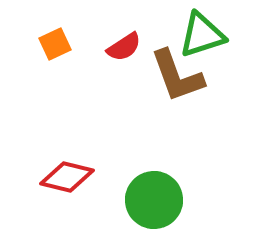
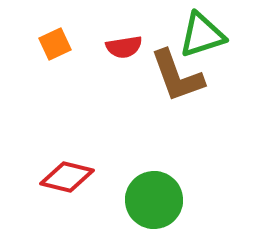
red semicircle: rotated 24 degrees clockwise
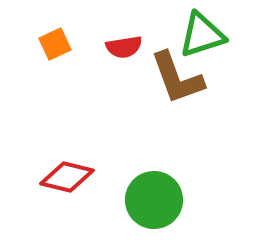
brown L-shape: moved 2 px down
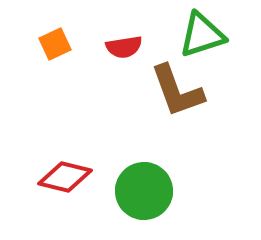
brown L-shape: moved 13 px down
red diamond: moved 2 px left
green circle: moved 10 px left, 9 px up
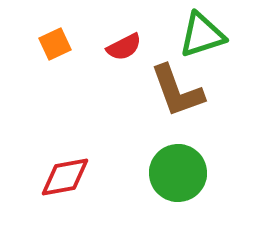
red semicircle: rotated 18 degrees counterclockwise
red diamond: rotated 24 degrees counterclockwise
green circle: moved 34 px right, 18 px up
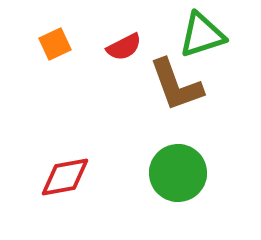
brown L-shape: moved 1 px left, 6 px up
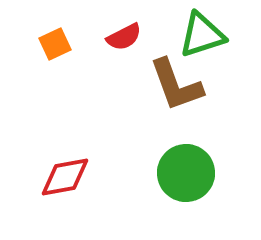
red semicircle: moved 10 px up
green circle: moved 8 px right
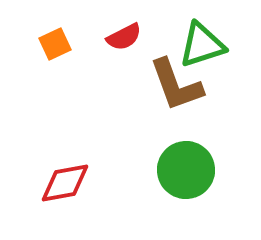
green triangle: moved 10 px down
green circle: moved 3 px up
red diamond: moved 6 px down
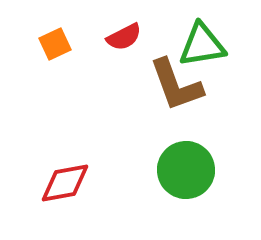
green triangle: rotated 9 degrees clockwise
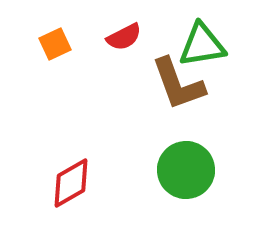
brown L-shape: moved 2 px right, 1 px up
red diamond: moved 6 px right; rotated 20 degrees counterclockwise
